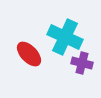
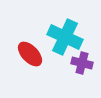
red ellipse: moved 1 px right
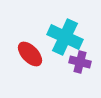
purple cross: moved 2 px left, 1 px up
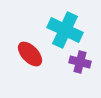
cyan cross: moved 7 px up
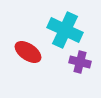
red ellipse: moved 2 px left, 2 px up; rotated 12 degrees counterclockwise
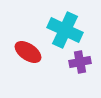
purple cross: rotated 25 degrees counterclockwise
